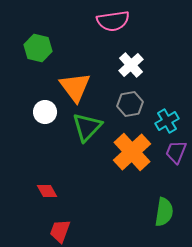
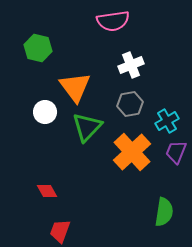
white cross: rotated 20 degrees clockwise
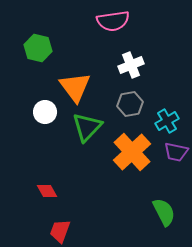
purple trapezoid: rotated 100 degrees counterclockwise
green semicircle: rotated 36 degrees counterclockwise
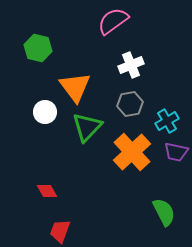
pink semicircle: rotated 152 degrees clockwise
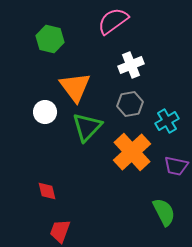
green hexagon: moved 12 px right, 9 px up
purple trapezoid: moved 14 px down
red diamond: rotated 15 degrees clockwise
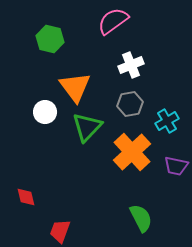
red diamond: moved 21 px left, 6 px down
green semicircle: moved 23 px left, 6 px down
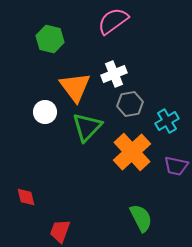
white cross: moved 17 px left, 9 px down
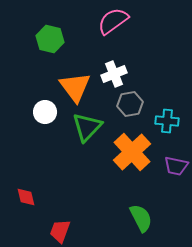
cyan cross: rotated 35 degrees clockwise
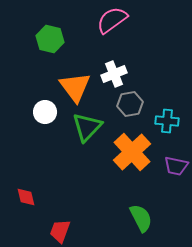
pink semicircle: moved 1 px left, 1 px up
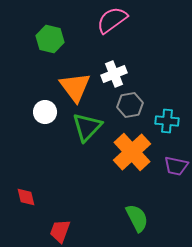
gray hexagon: moved 1 px down
green semicircle: moved 4 px left
